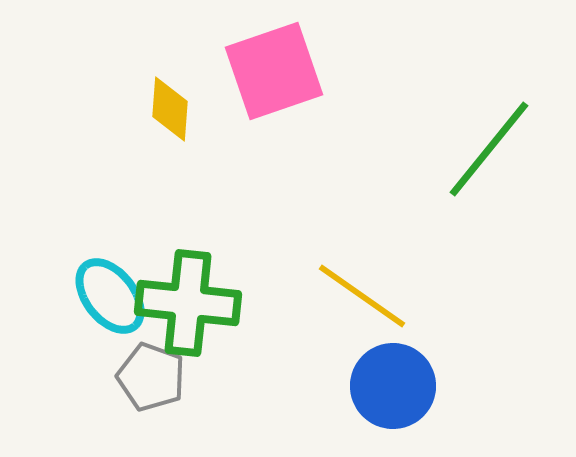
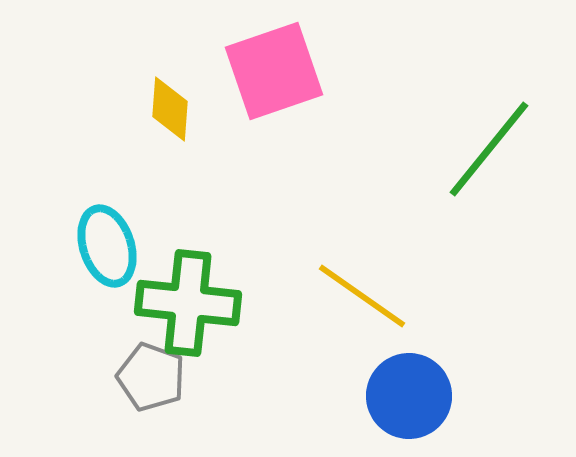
cyan ellipse: moved 3 px left, 50 px up; rotated 20 degrees clockwise
blue circle: moved 16 px right, 10 px down
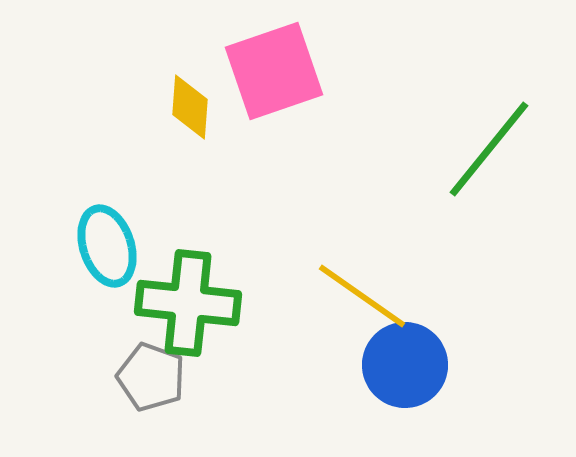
yellow diamond: moved 20 px right, 2 px up
blue circle: moved 4 px left, 31 px up
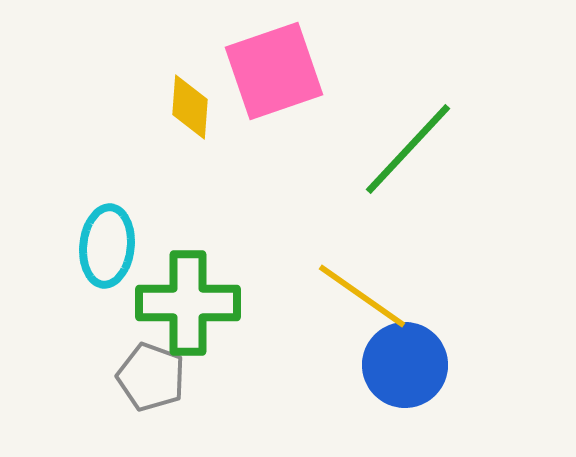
green line: moved 81 px left; rotated 4 degrees clockwise
cyan ellipse: rotated 24 degrees clockwise
green cross: rotated 6 degrees counterclockwise
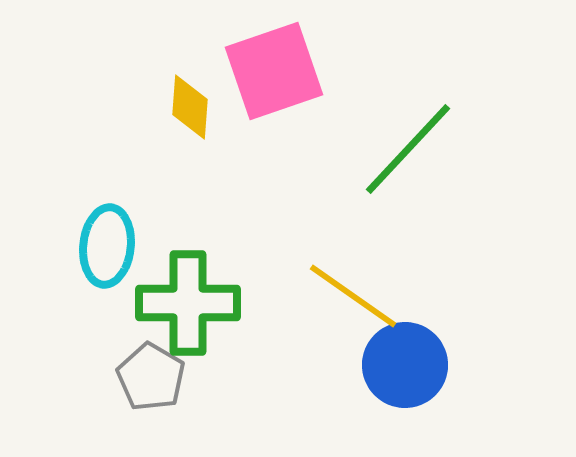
yellow line: moved 9 px left
gray pentagon: rotated 10 degrees clockwise
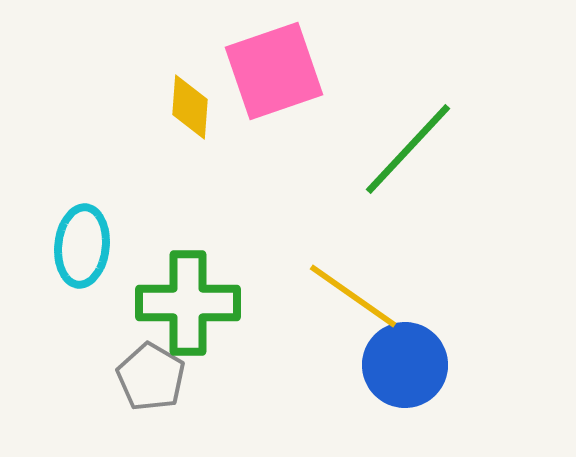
cyan ellipse: moved 25 px left
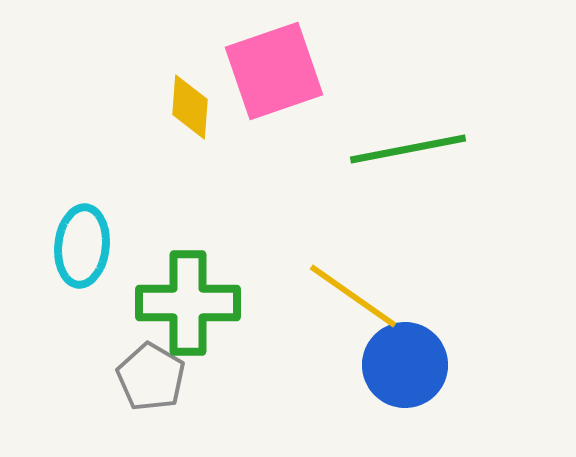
green line: rotated 36 degrees clockwise
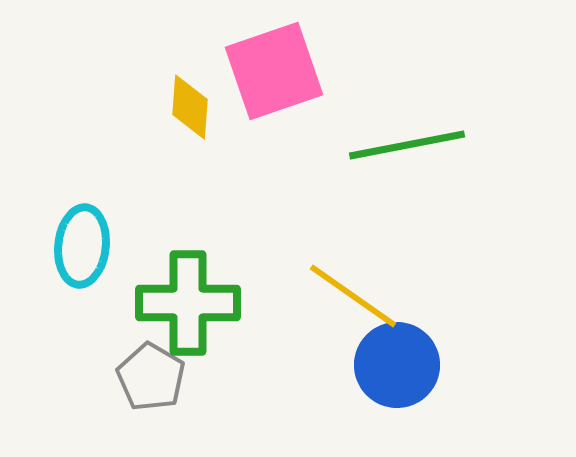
green line: moved 1 px left, 4 px up
blue circle: moved 8 px left
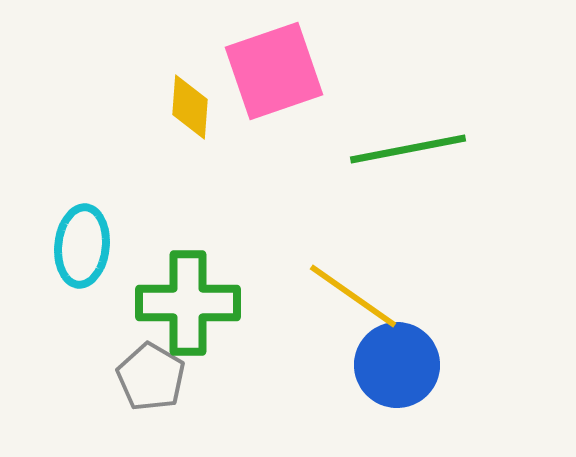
green line: moved 1 px right, 4 px down
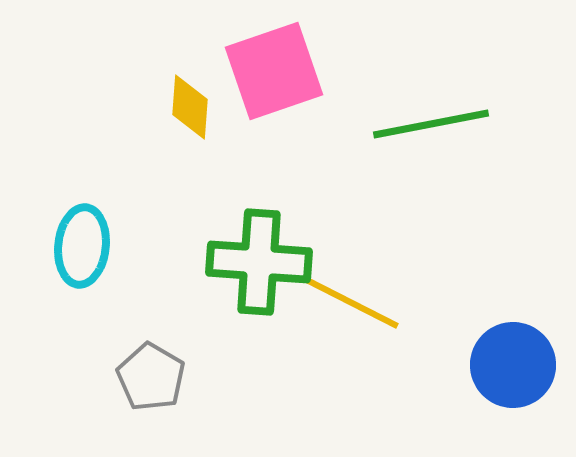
green line: moved 23 px right, 25 px up
yellow line: moved 1 px left, 7 px down; rotated 8 degrees counterclockwise
green cross: moved 71 px right, 41 px up; rotated 4 degrees clockwise
blue circle: moved 116 px right
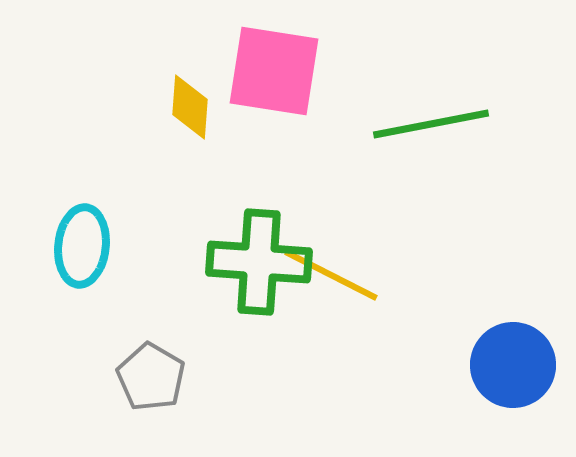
pink square: rotated 28 degrees clockwise
yellow line: moved 21 px left, 28 px up
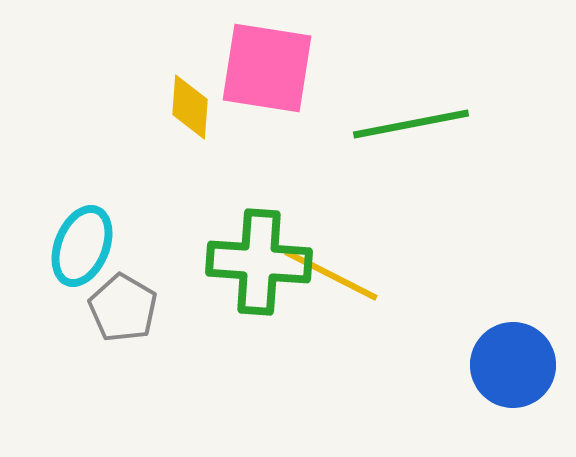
pink square: moved 7 px left, 3 px up
green line: moved 20 px left
cyan ellipse: rotated 16 degrees clockwise
gray pentagon: moved 28 px left, 69 px up
